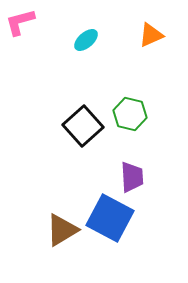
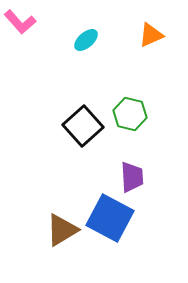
pink L-shape: rotated 116 degrees counterclockwise
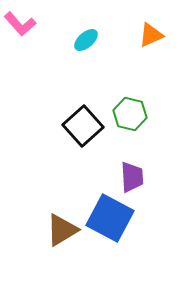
pink L-shape: moved 2 px down
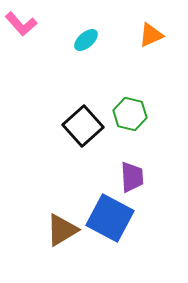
pink L-shape: moved 1 px right
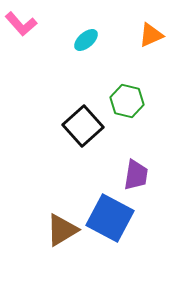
green hexagon: moved 3 px left, 13 px up
purple trapezoid: moved 4 px right, 2 px up; rotated 12 degrees clockwise
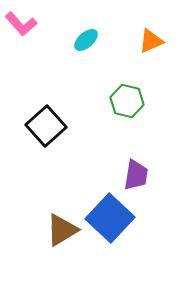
orange triangle: moved 6 px down
black square: moved 37 px left
blue square: rotated 15 degrees clockwise
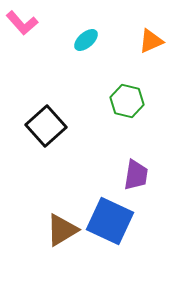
pink L-shape: moved 1 px right, 1 px up
blue square: moved 3 px down; rotated 18 degrees counterclockwise
